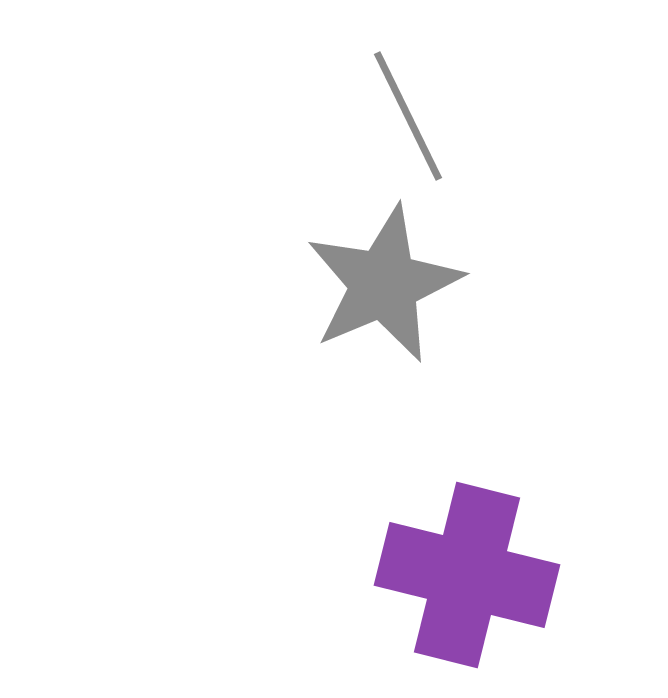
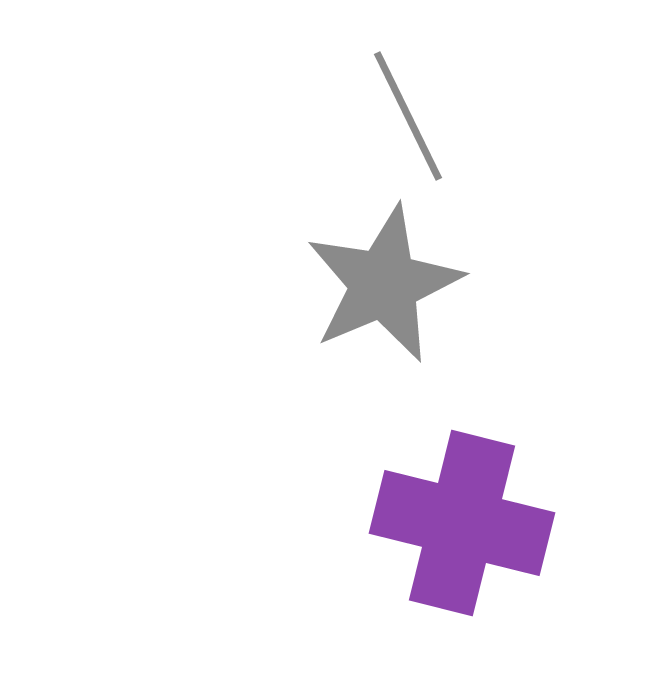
purple cross: moved 5 px left, 52 px up
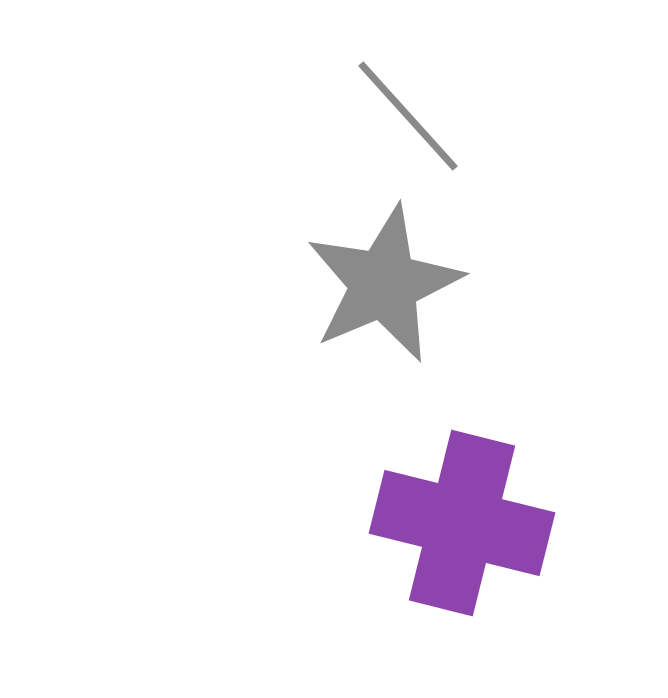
gray line: rotated 16 degrees counterclockwise
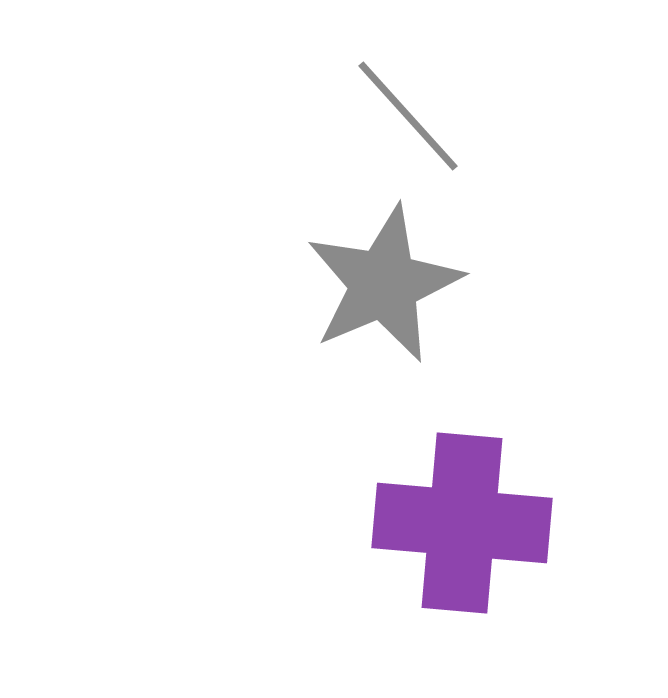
purple cross: rotated 9 degrees counterclockwise
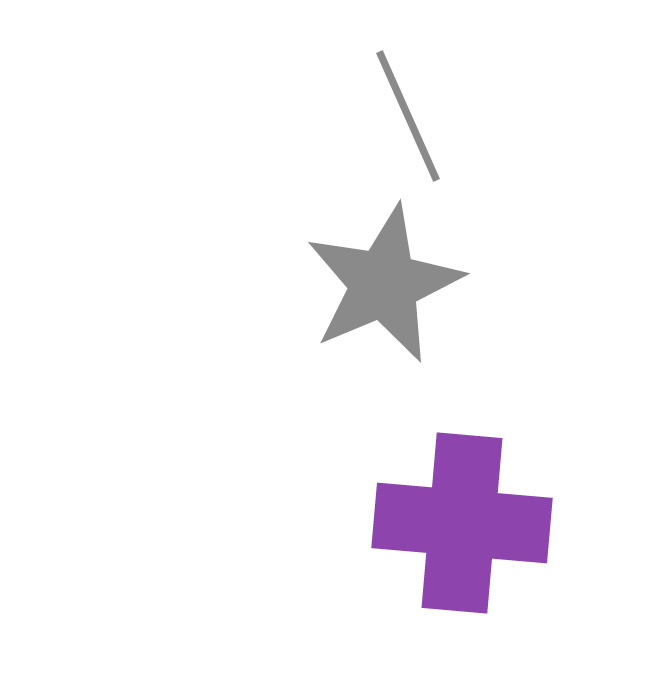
gray line: rotated 18 degrees clockwise
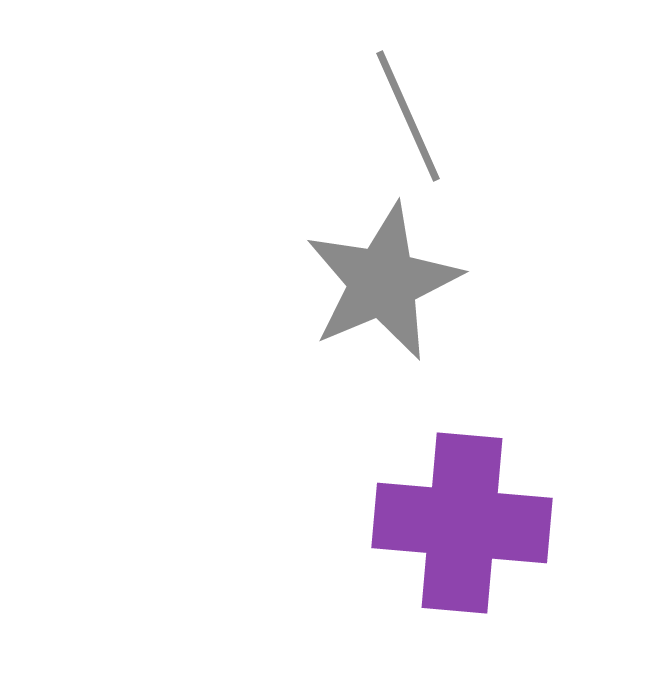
gray star: moved 1 px left, 2 px up
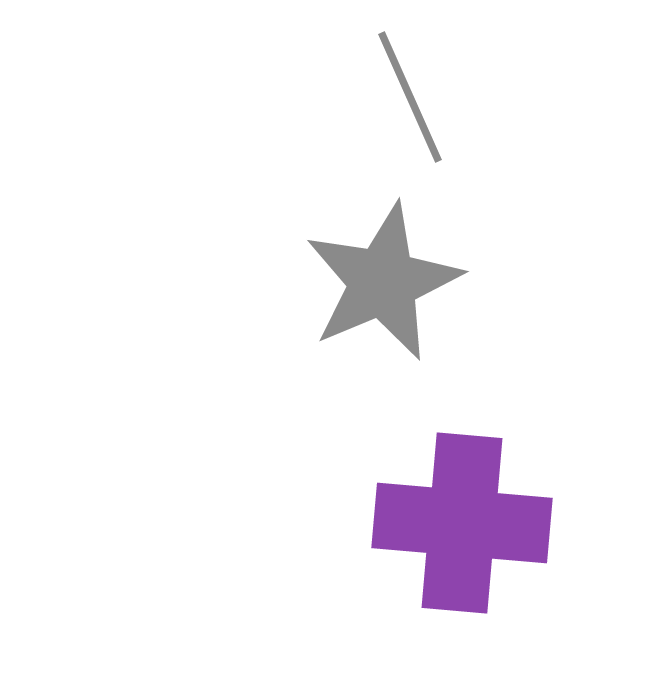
gray line: moved 2 px right, 19 px up
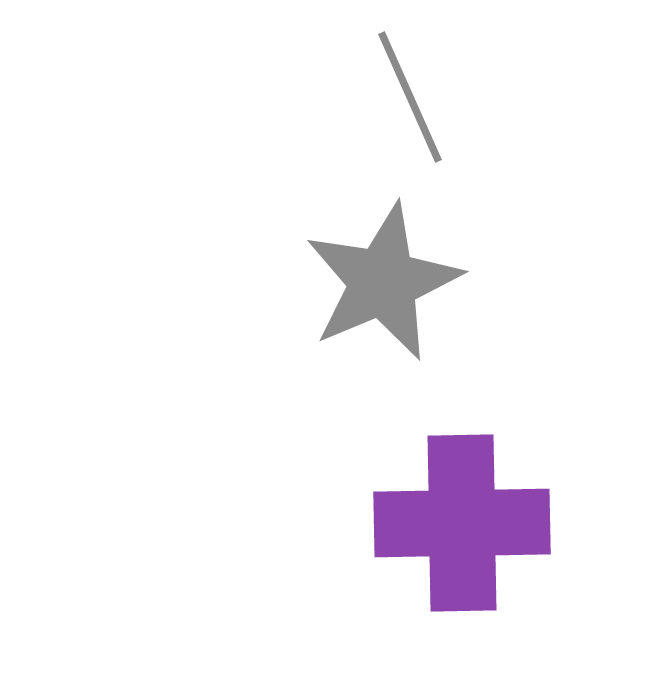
purple cross: rotated 6 degrees counterclockwise
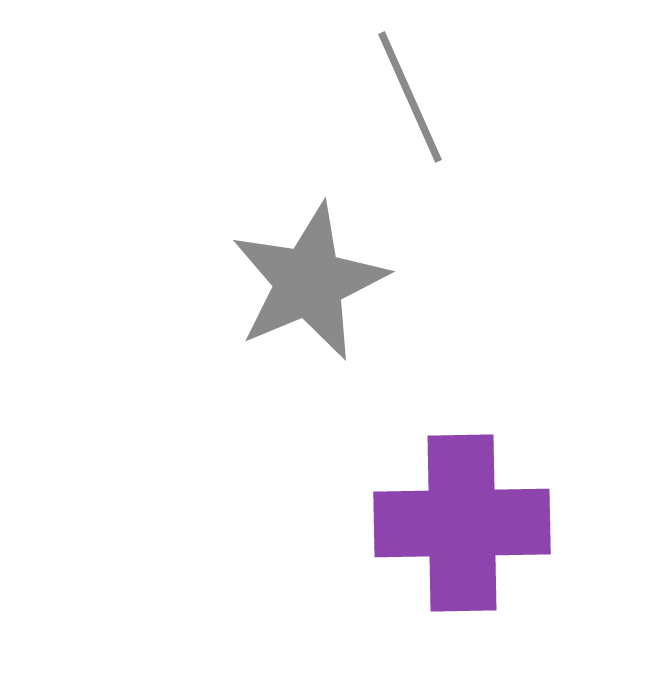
gray star: moved 74 px left
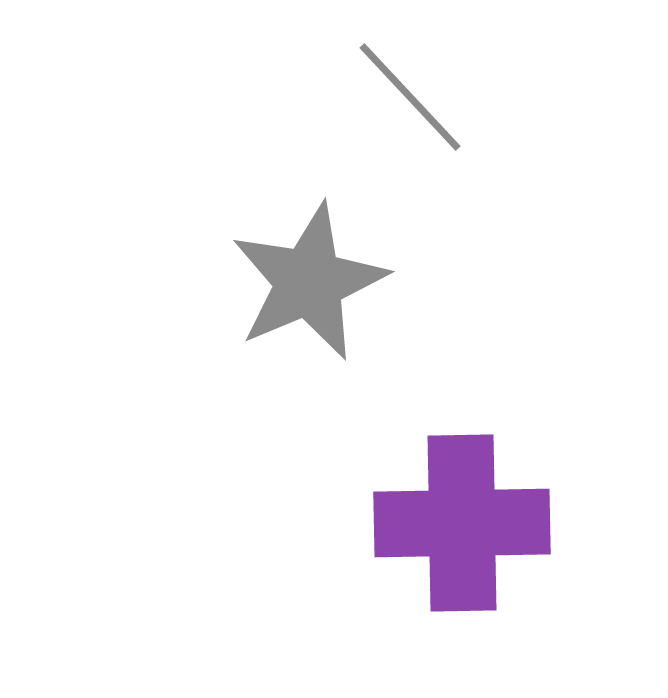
gray line: rotated 19 degrees counterclockwise
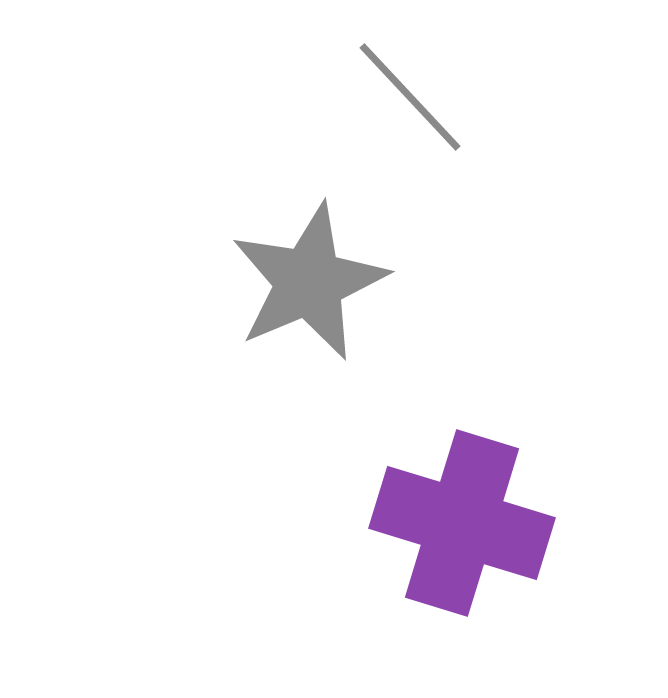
purple cross: rotated 18 degrees clockwise
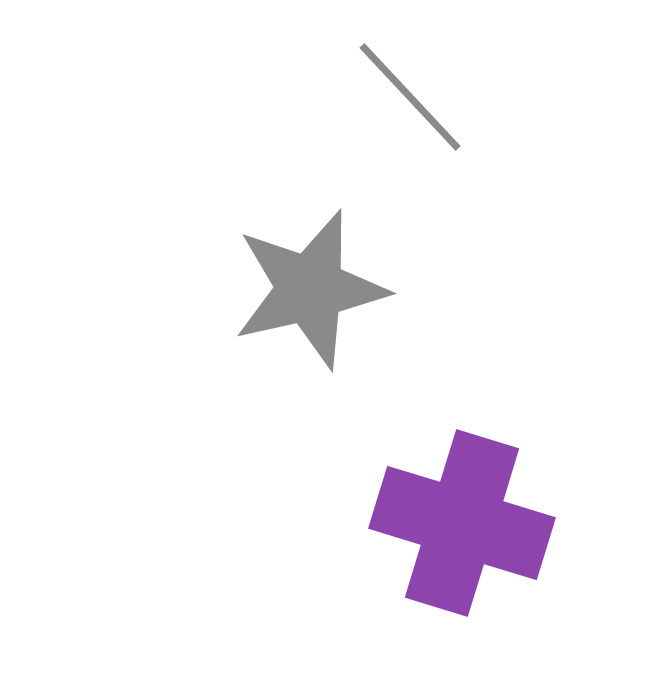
gray star: moved 1 px right, 7 px down; rotated 10 degrees clockwise
